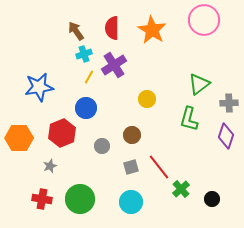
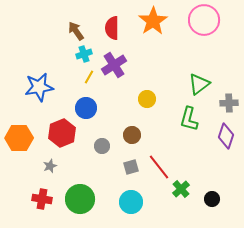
orange star: moved 1 px right, 9 px up; rotated 8 degrees clockwise
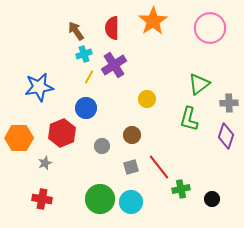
pink circle: moved 6 px right, 8 px down
gray star: moved 5 px left, 3 px up
green cross: rotated 30 degrees clockwise
green circle: moved 20 px right
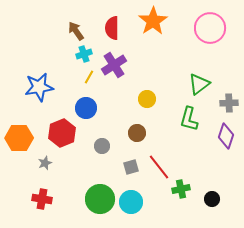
brown circle: moved 5 px right, 2 px up
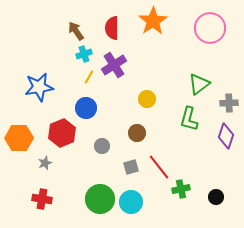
black circle: moved 4 px right, 2 px up
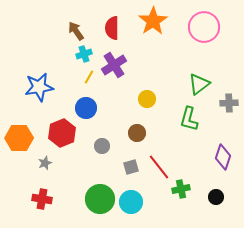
pink circle: moved 6 px left, 1 px up
purple diamond: moved 3 px left, 21 px down
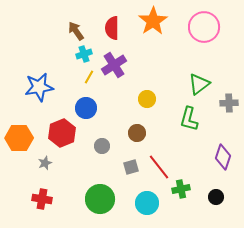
cyan circle: moved 16 px right, 1 px down
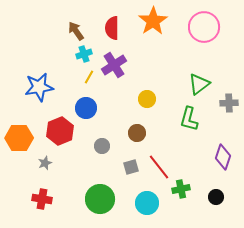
red hexagon: moved 2 px left, 2 px up
